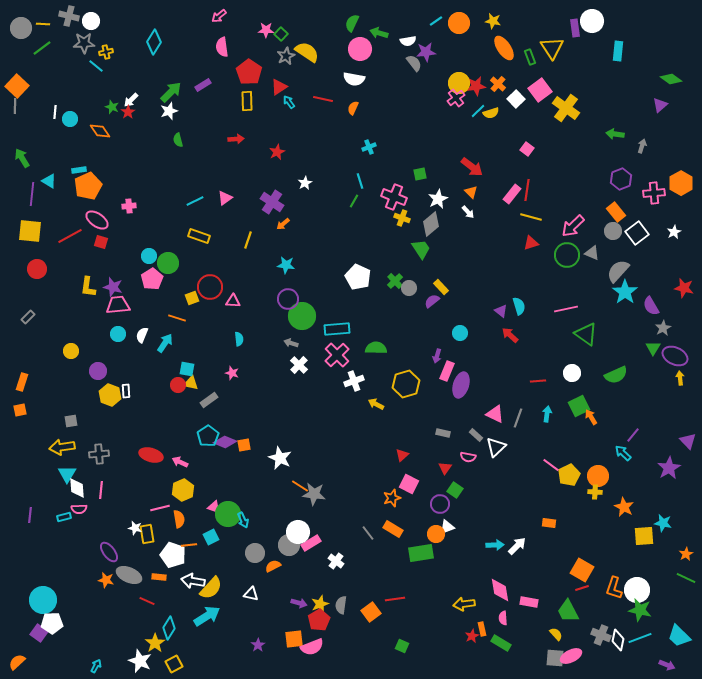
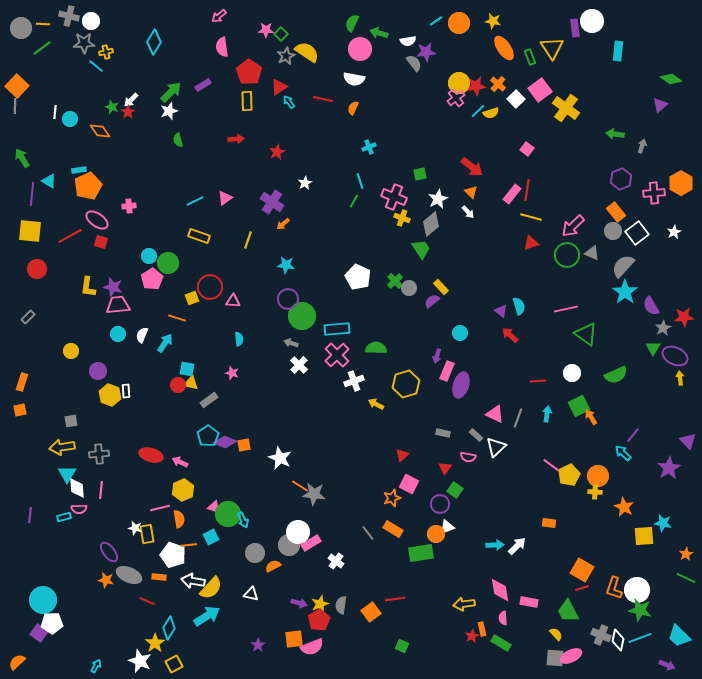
gray semicircle at (618, 271): moved 5 px right, 5 px up
red star at (684, 288): moved 29 px down; rotated 18 degrees counterclockwise
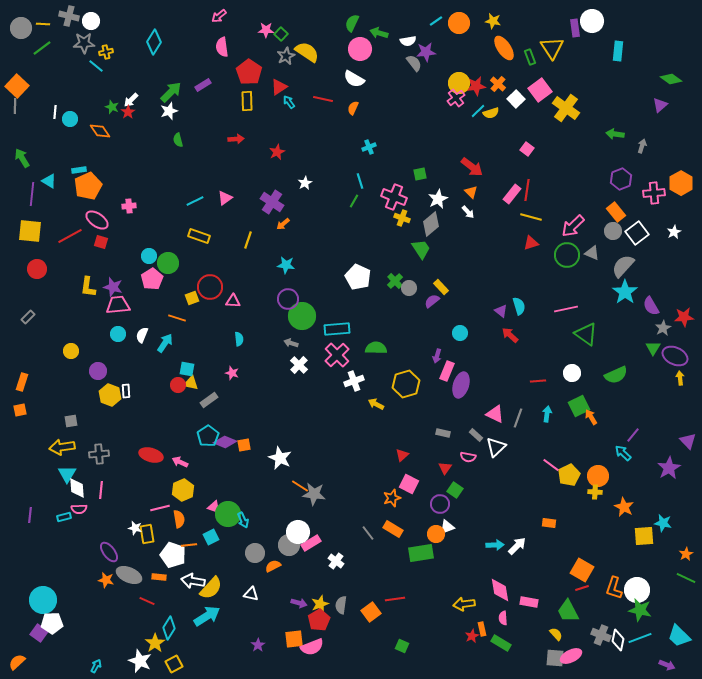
white semicircle at (354, 79): rotated 20 degrees clockwise
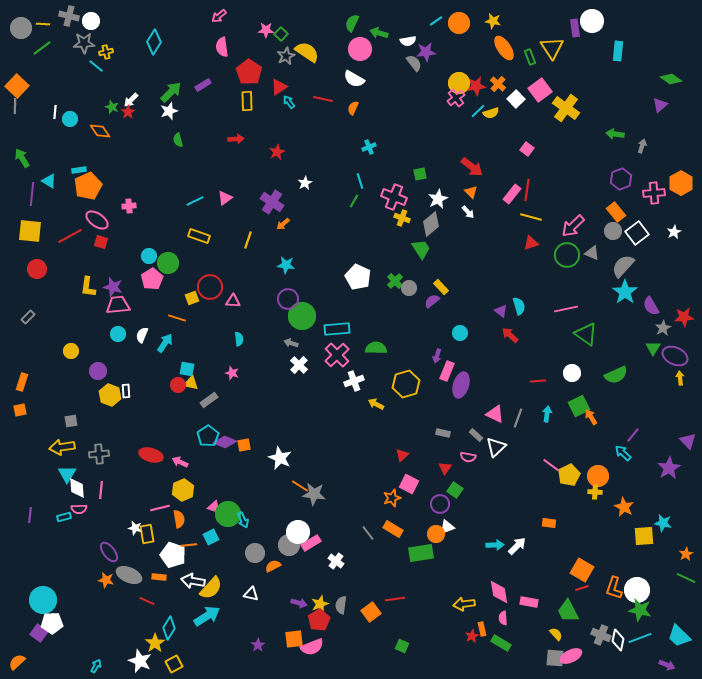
pink diamond at (500, 590): moved 1 px left, 2 px down
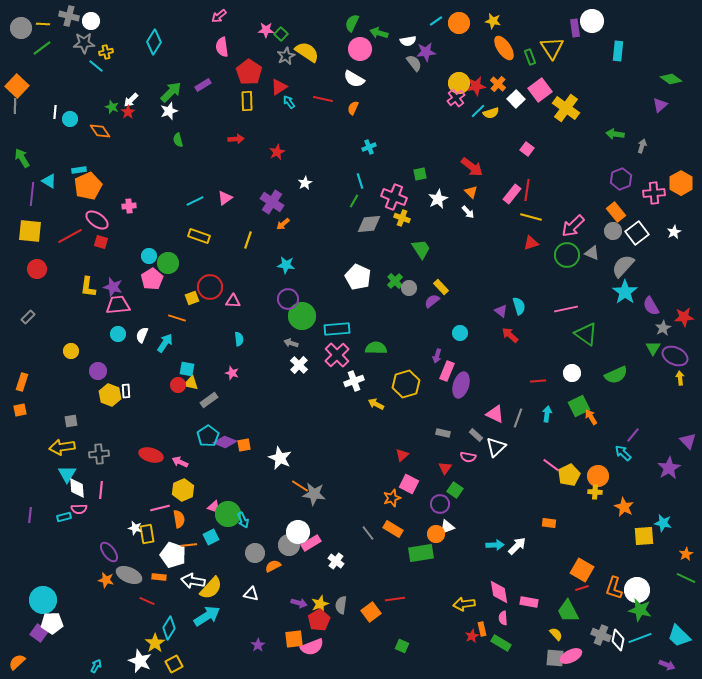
gray diamond at (431, 224): moved 62 px left; rotated 35 degrees clockwise
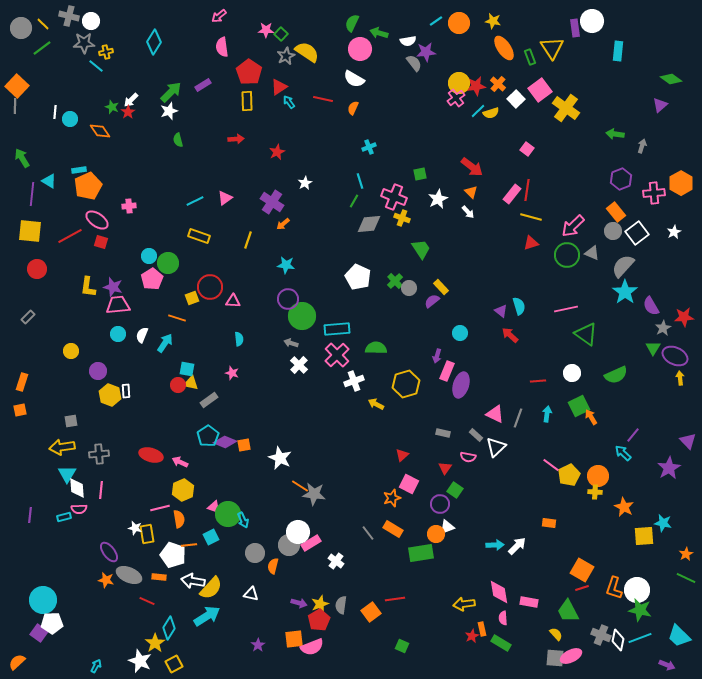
yellow line at (43, 24): rotated 40 degrees clockwise
orange semicircle at (273, 566): rotated 49 degrees counterclockwise
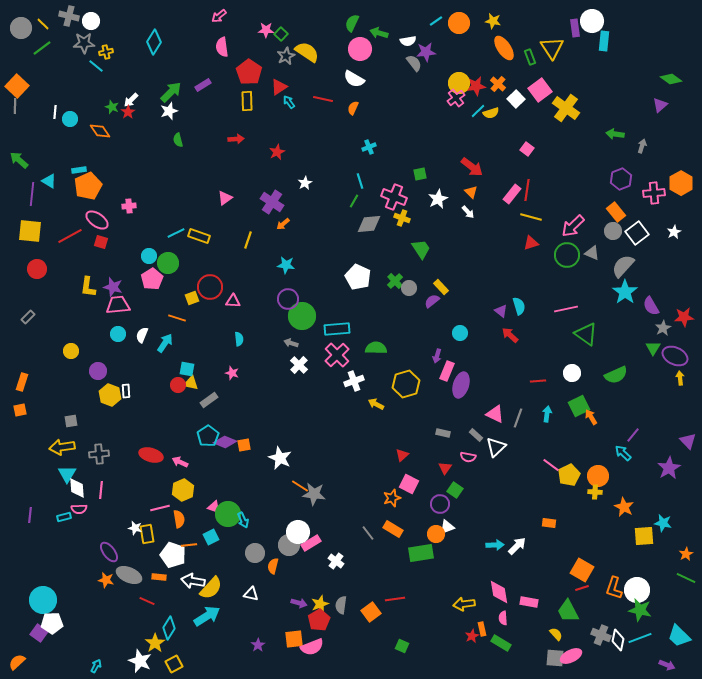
cyan rectangle at (618, 51): moved 14 px left, 10 px up
green arrow at (22, 158): moved 3 px left, 2 px down; rotated 18 degrees counterclockwise
cyan line at (195, 201): moved 19 px left, 32 px down
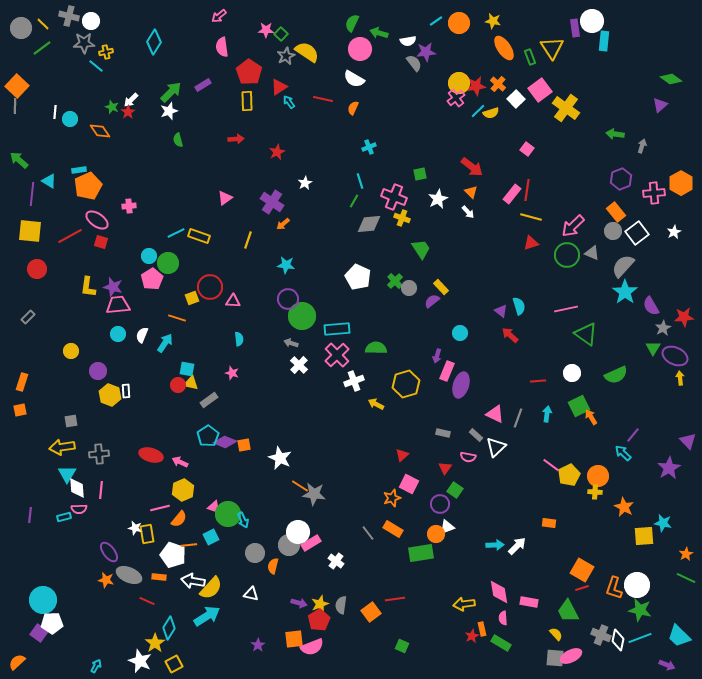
orange semicircle at (179, 519): rotated 48 degrees clockwise
white circle at (637, 590): moved 5 px up
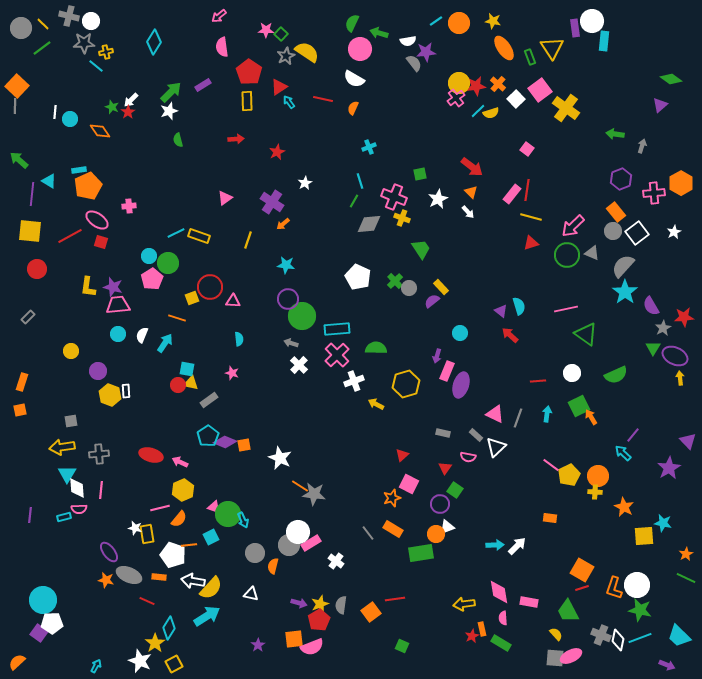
orange rectangle at (549, 523): moved 1 px right, 5 px up
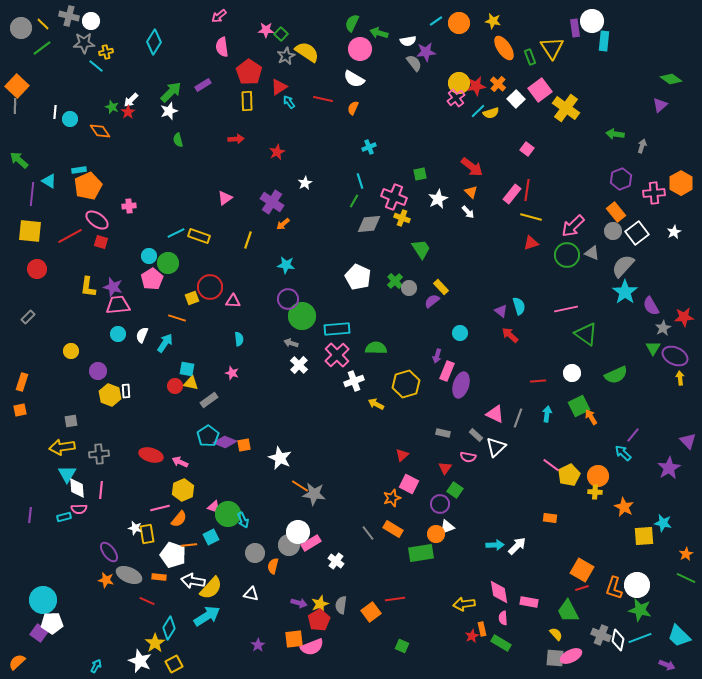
red circle at (178, 385): moved 3 px left, 1 px down
